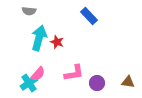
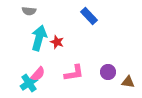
purple circle: moved 11 px right, 11 px up
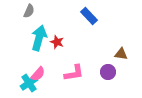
gray semicircle: rotated 72 degrees counterclockwise
brown triangle: moved 7 px left, 28 px up
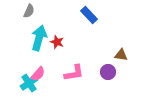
blue rectangle: moved 1 px up
brown triangle: moved 1 px down
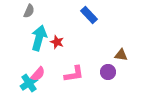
pink L-shape: moved 1 px down
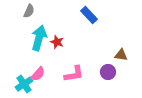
cyan cross: moved 5 px left, 1 px down
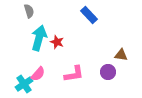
gray semicircle: rotated 40 degrees counterclockwise
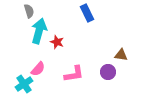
blue rectangle: moved 2 px left, 2 px up; rotated 18 degrees clockwise
cyan arrow: moved 7 px up
pink semicircle: moved 5 px up
